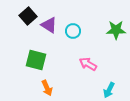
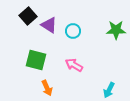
pink arrow: moved 14 px left, 1 px down
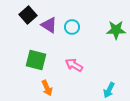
black square: moved 1 px up
cyan circle: moved 1 px left, 4 px up
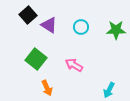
cyan circle: moved 9 px right
green square: moved 1 px up; rotated 25 degrees clockwise
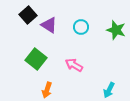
green star: rotated 18 degrees clockwise
orange arrow: moved 2 px down; rotated 42 degrees clockwise
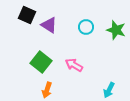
black square: moved 1 px left; rotated 24 degrees counterclockwise
cyan circle: moved 5 px right
green square: moved 5 px right, 3 px down
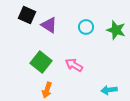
cyan arrow: rotated 56 degrees clockwise
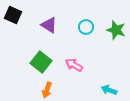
black square: moved 14 px left
cyan arrow: rotated 28 degrees clockwise
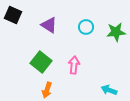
green star: moved 2 px down; rotated 24 degrees counterclockwise
pink arrow: rotated 66 degrees clockwise
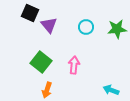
black square: moved 17 px right, 2 px up
purple triangle: rotated 18 degrees clockwise
green star: moved 1 px right, 3 px up
cyan arrow: moved 2 px right
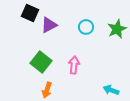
purple triangle: rotated 42 degrees clockwise
green star: rotated 18 degrees counterclockwise
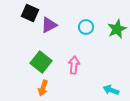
orange arrow: moved 4 px left, 2 px up
